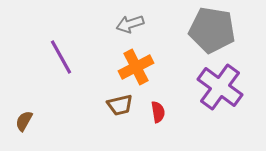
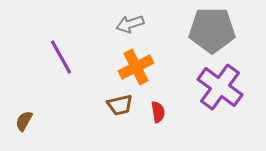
gray pentagon: rotated 9 degrees counterclockwise
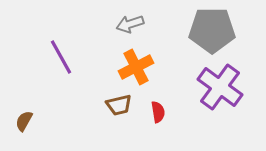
brown trapezoid: moved 1 px left
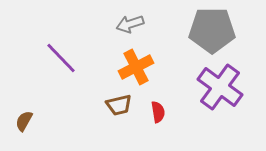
purple line: moved 1 px down; rotated 15 degrees counterclockwise
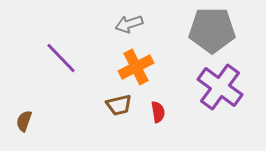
gray arrow: moved 1 px left
brown semicircle: rotated 10 degrees counterclockwise
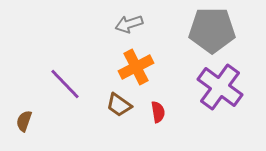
purple line: moved 4 px right, 26 px down
brown trapezoid: rotated 48 degrees clockwise
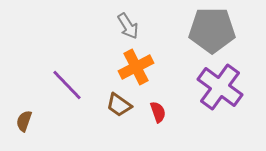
gray arrow: moved 1 px left, 2 px down; rotated 104 degrees counterclockwise
purple line: moved 2 px right, 1 px down
red semicircle: rotated 10 degrees counterclockwise
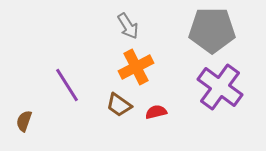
purple line: rotated 12 degrees clockwise
red semicircle: moved 2 px left; rotated 85 degrees counterclockwise
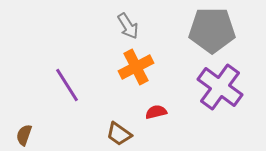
brown trapezoid: moved 29 px down
brown semicircle: moved 14 px down
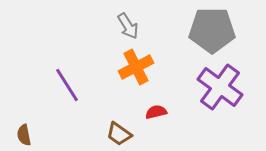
brown semicircle: rotated 30 degrees counterclockwise
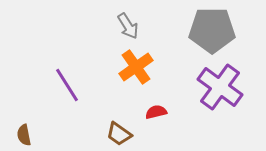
orange cross: rotated 8 degrees counterclockwise
